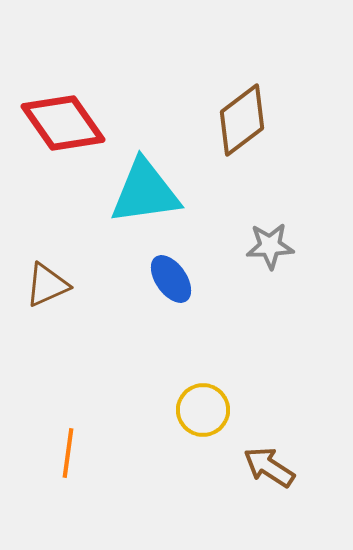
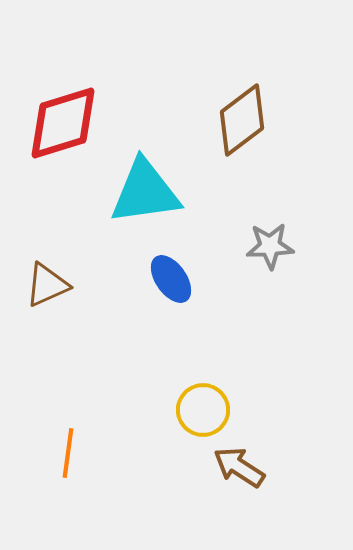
red diamond: rotated 72 degrees counterclockwise
brown arrow: moved 30 px left
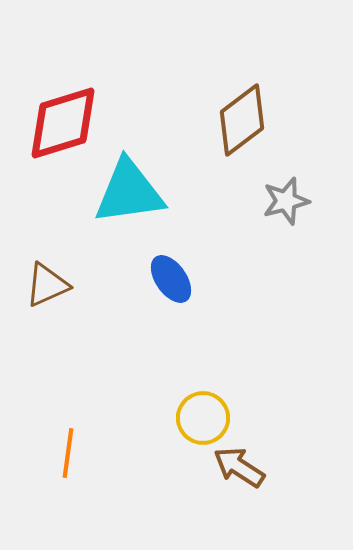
cyan triangle: moved 16 px left
gray star: moved 16 px right, 45 px up; rotated 12 degrees counterclockwise
yellow circle: moved 8 px down
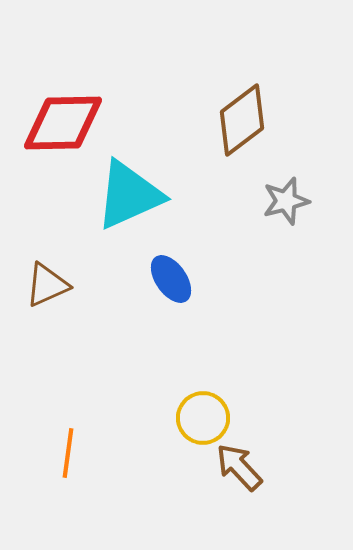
red diamond: rotated 16 degrees clockwise
cyan triangle: moved 3 px down; rotated 16 degrees counterclockwise
brown arrow: rotated 14 degrees clockwise
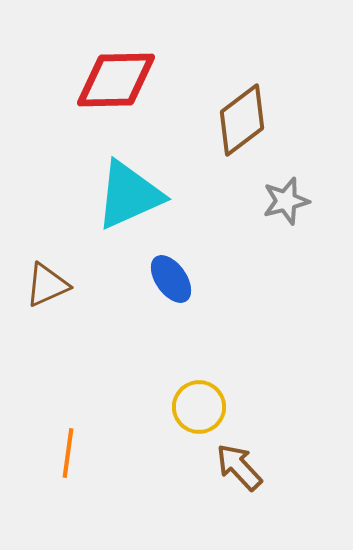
red diamond: moved 53 px right, 43 px up
yellow circle: moved 4 px left, 11 px up
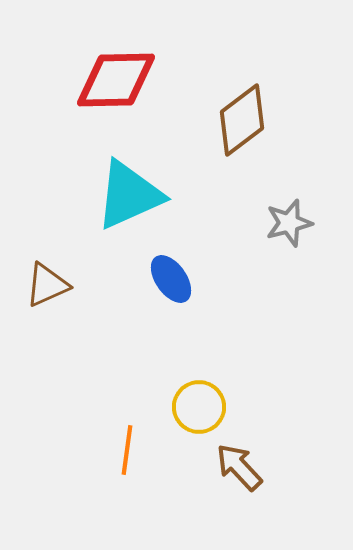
gray star: moved 3 px right, 22 px down
orange line: moved 59 px right, 3 px up
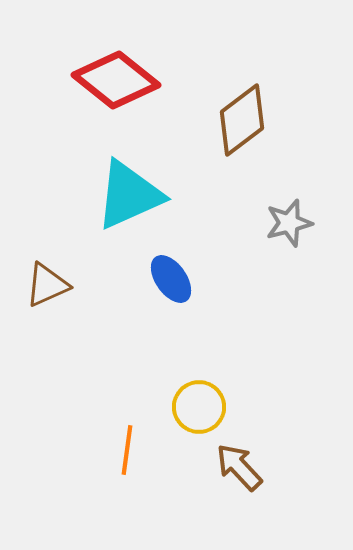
red diamond: rotated 40 degrees clockwise
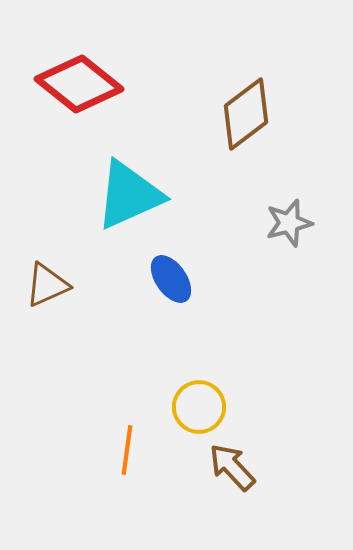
red diamond: moved 37 px left, 4 px down
brown diamond: moved 4 px right, 6 px up
brown arrow: moved 7 px left
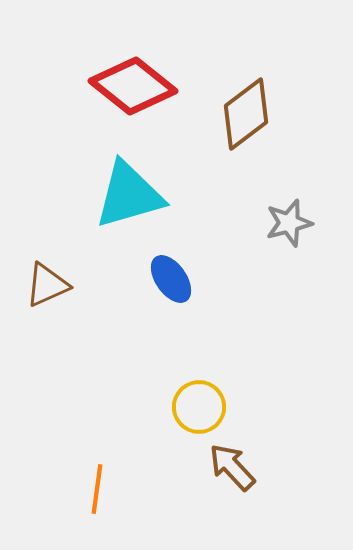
red diamond: moved 54 px right, 2 px down
cyan triangle: rotated 8 degrees clockwise
orange line: moved 30 px left, 39 px down
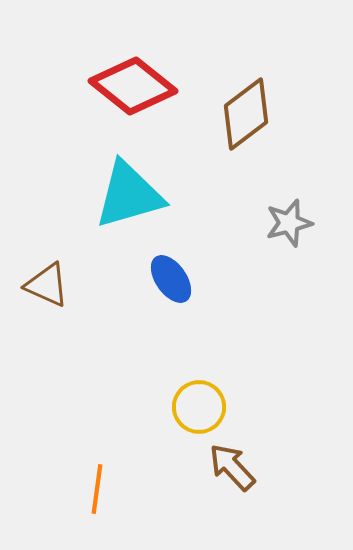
brown triangle: rotated 48 degrees clockwise
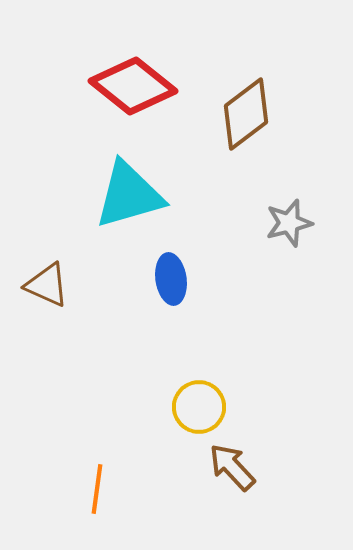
blue ellipse: rotated 27 degrees clockwise
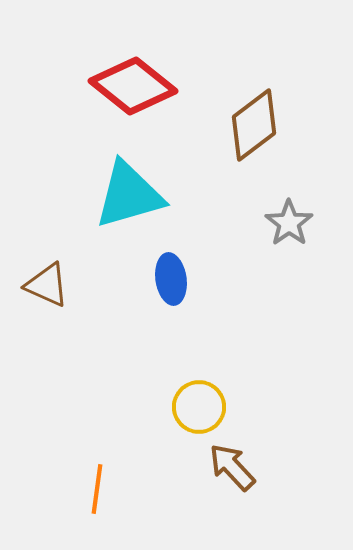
brown diamond: moved 8 px right, 11 px down
gray star: rotated 21 degrees counterclockwise
